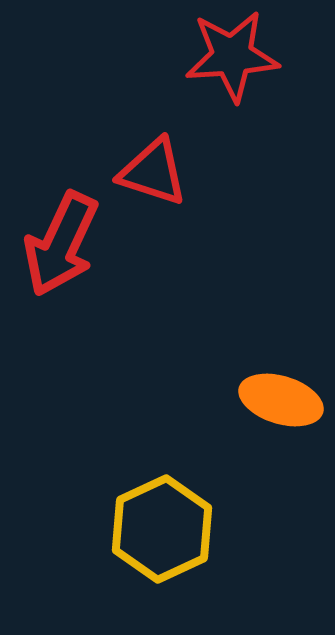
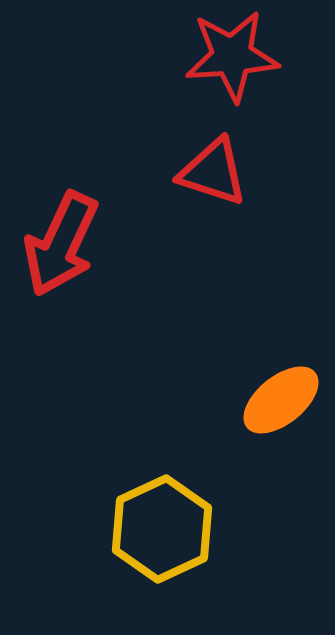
red triangle: moved 60 px right
orange ellipse: rotated 56 degrees counterclockwise
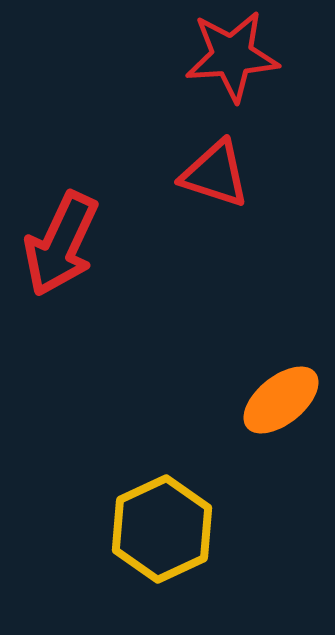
red triangle: moved 2 px right, 2 px down
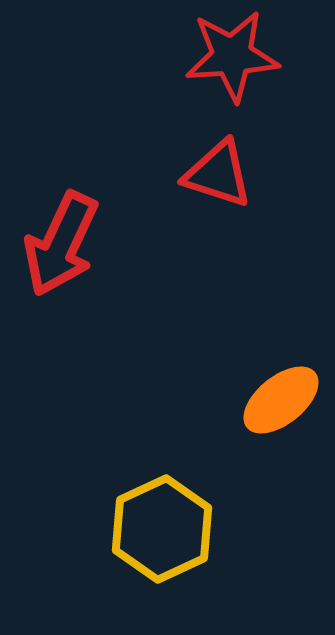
red triangle: moved 3 px right
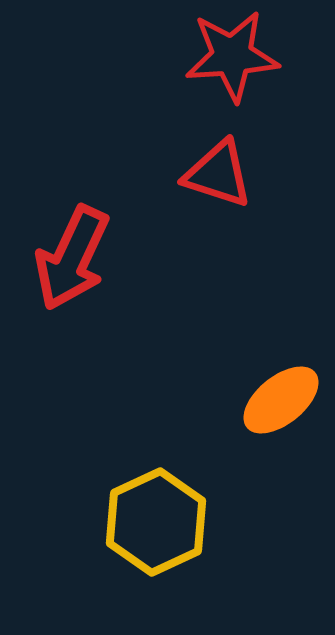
red arrow: moved 11 px right, 14 px down
yellow hexagon: moved 6 px left, 7 px up
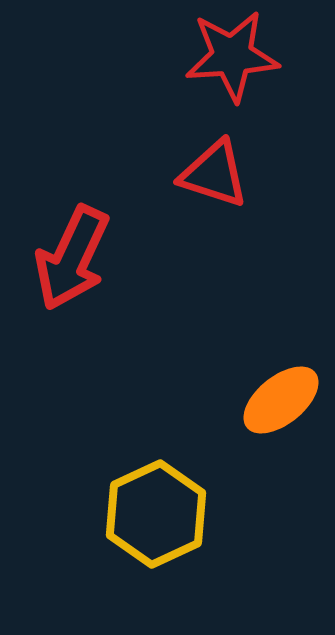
red triangle: moved 4 px left
yellow hexagon: moved 8 px up
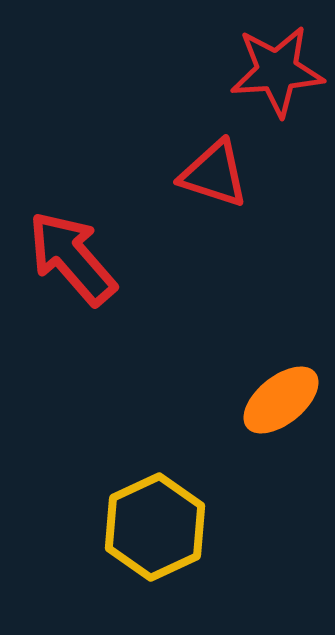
red star: moved 45 px right, 15 px down
red arrow: rotated 114 degrees clockwise
yellow hexagon: moved 1 px left, 13 px down
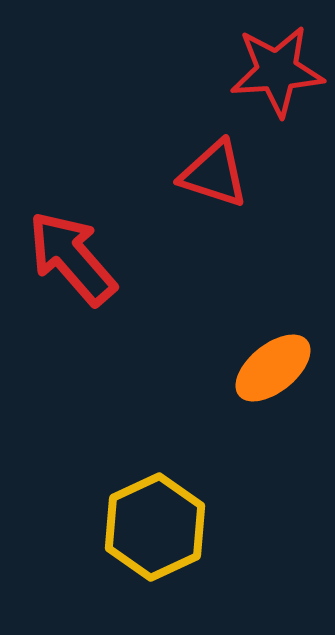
orange ellipse: moved 8 px left, 32 px up
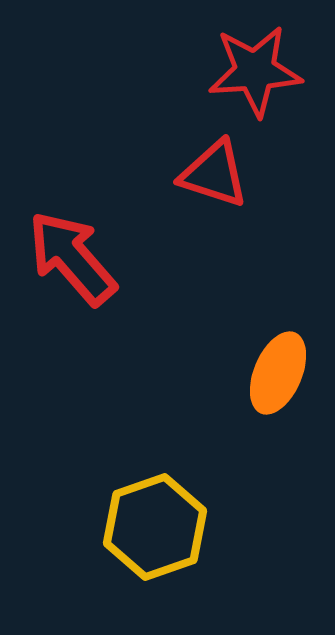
red star: moved 22 px left
orange ellipse: moved 5 px right, 5 px down; rotated 28 degrees counterclockwise
yellow hexagon: rotated 6 degrees clockwise
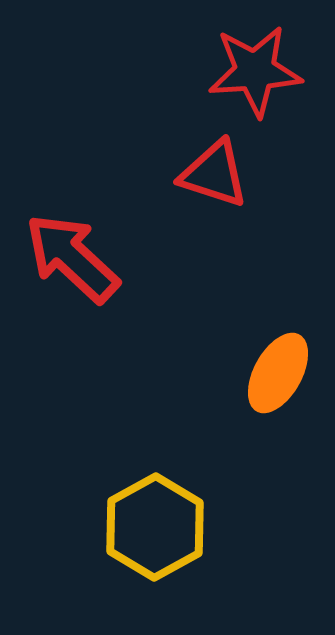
red arrow: rotated 6 degrees counterclockwise
orange ellipse: rotated 6 degrees clockwise
yellow hexagon: rotated 10 degrees counterclockwise
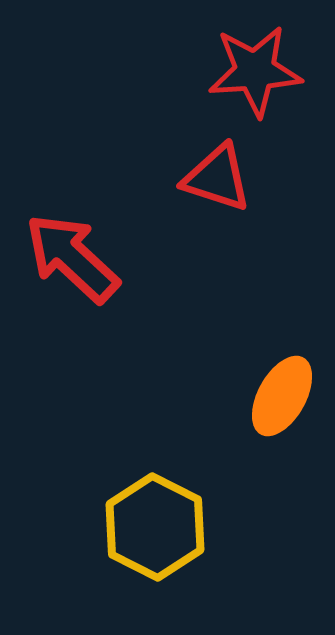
red triangle: moved 3 px right, 4 px down
orange ellipse: moved 4 px right, 23 px down
yellow hexagon: rotated 4 degrees counterclockwise
